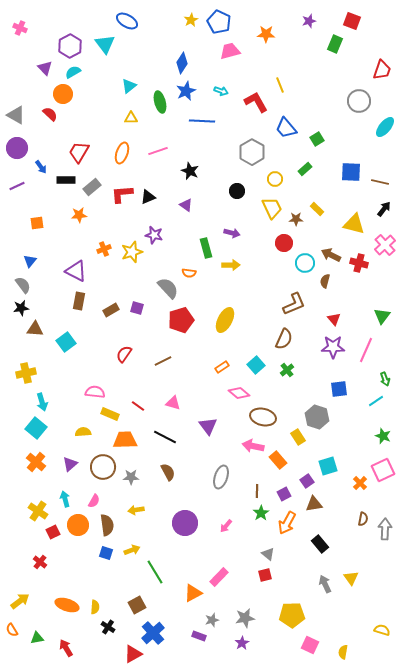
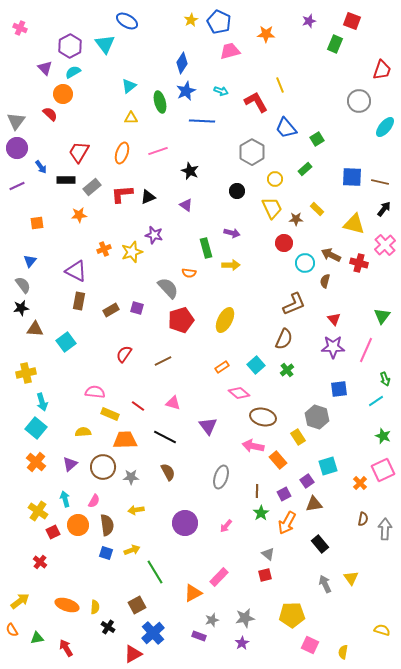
gray triangle at (16, 115): moved 6 px down; rotated 36 degrees clockwise
blue square at (351, 172): moved 1 px right, 5 px down
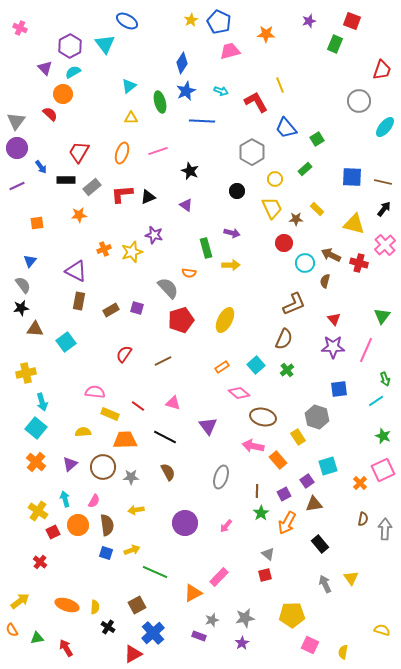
brown line at (380, 182): moved 3 px right
green line at (155, 572): rotated 35 degrees counterclockwise
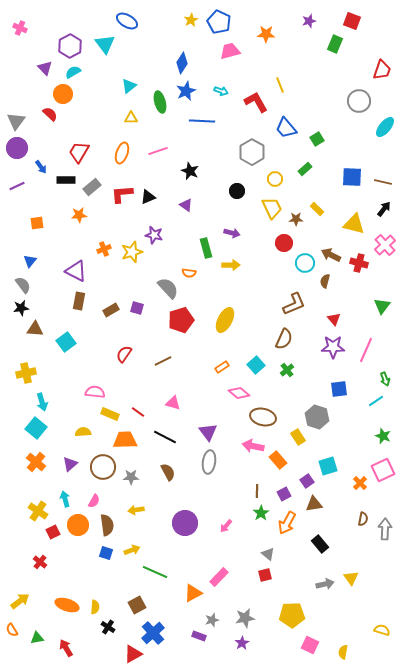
green triangle at (382, 316): moved 10 px up
red line at (138, 406): moved 6 px down
purple triangle at (208, 426): moved 6 px down
gray ellipse at (221, 477): moved 12 px left, 15 px up; rotated 10 degrees counterclockwise
gray arrow at (325, 584): rotated 102 degrees clockwise
